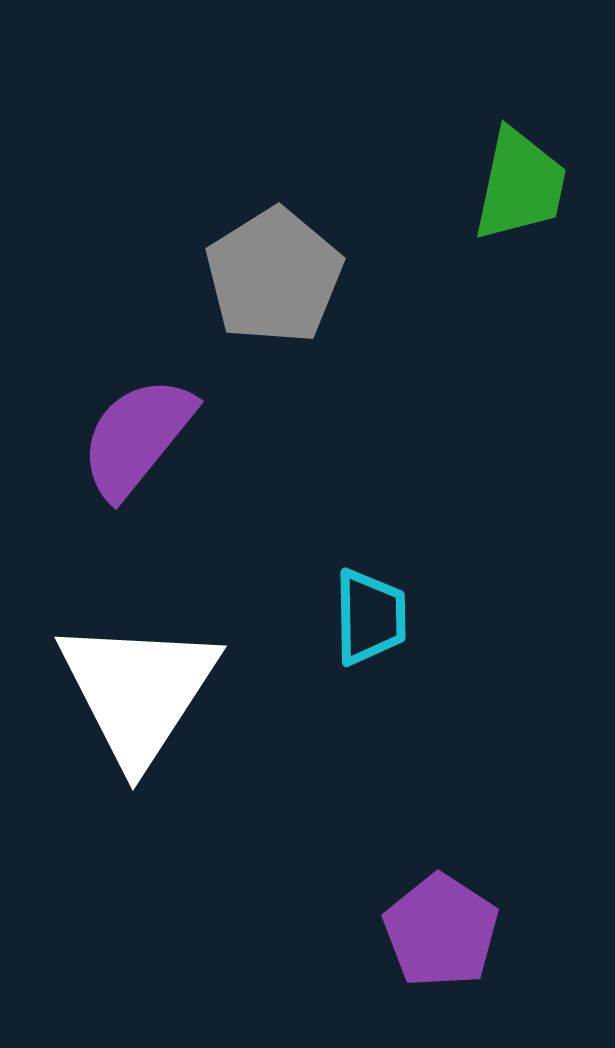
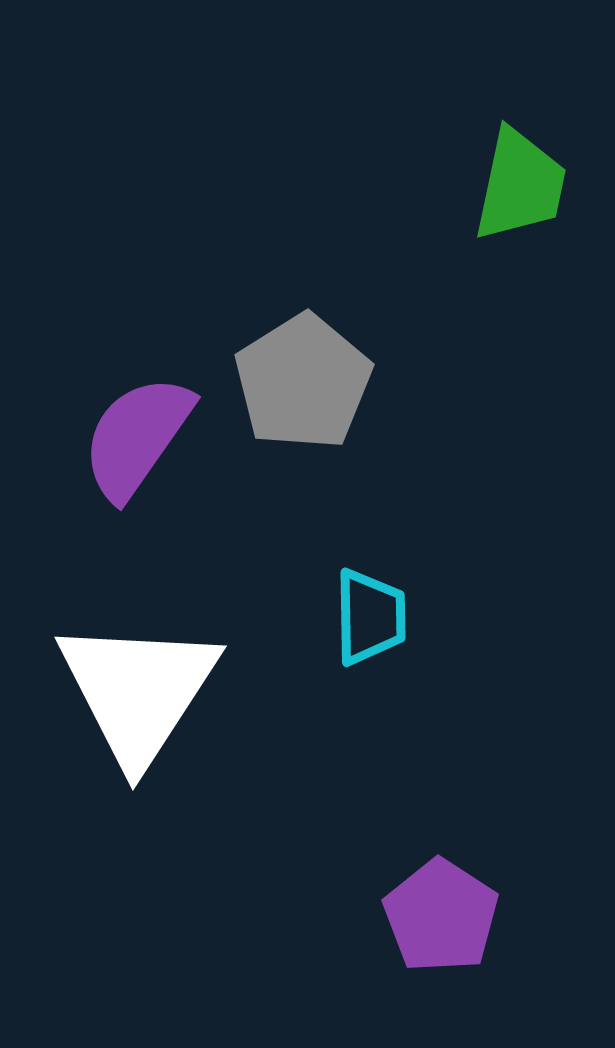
gray pentagon: moved 29 px right, 106 px down
purple semicircle: rotated 4 degrees counterclockwise
purple pentagon: moved 15 px up
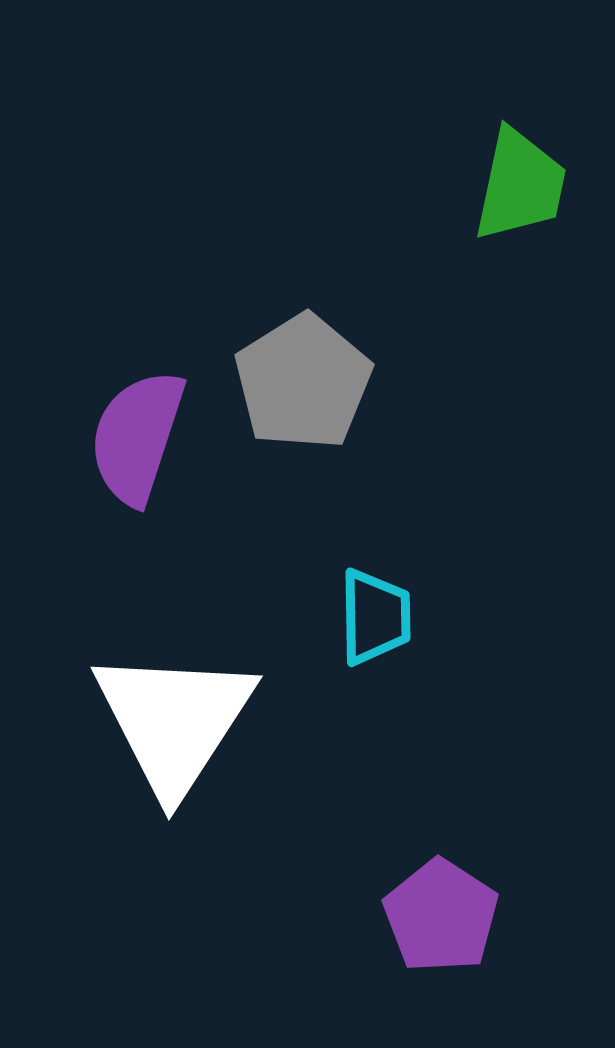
purple semicircle: rotated 17 degrees counterclockwise
cyan trapezoid: moved 5 px right
white triangle: moved 36 px right, 30 px down
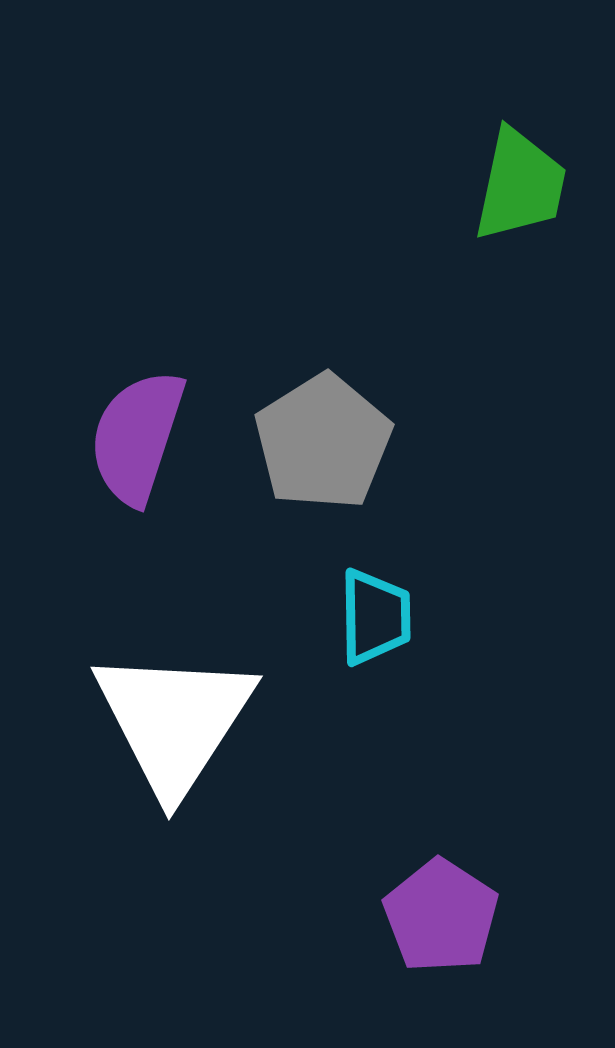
gray pentagon: moved 20 px right, 60 px down
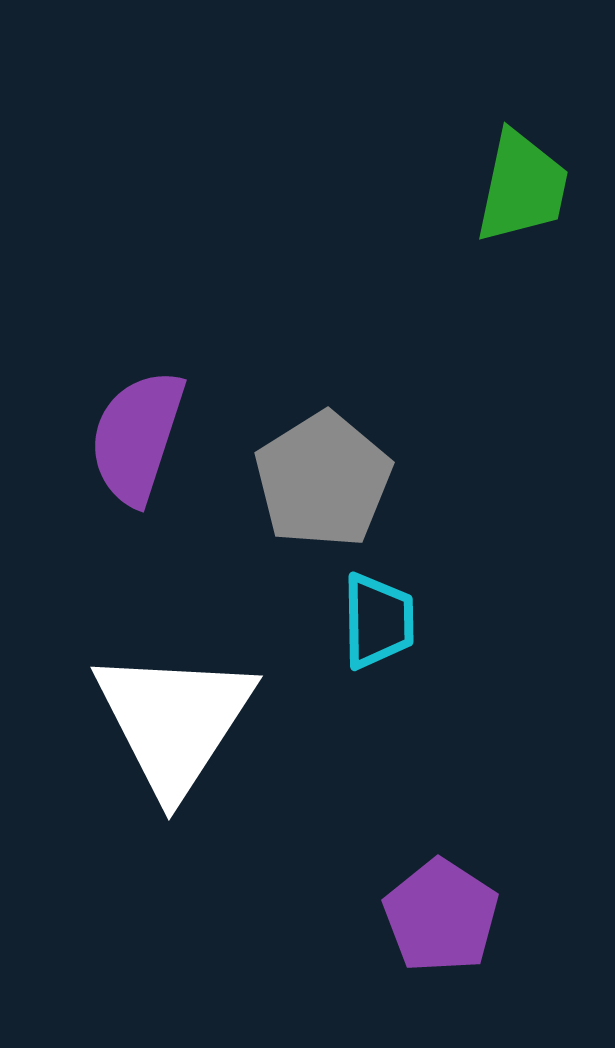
green trapezoid: moved 2 px right, 2 px down
gray pentagon: moved 38 px down
cyan trapezoid: moved 3 px right, 4 px down
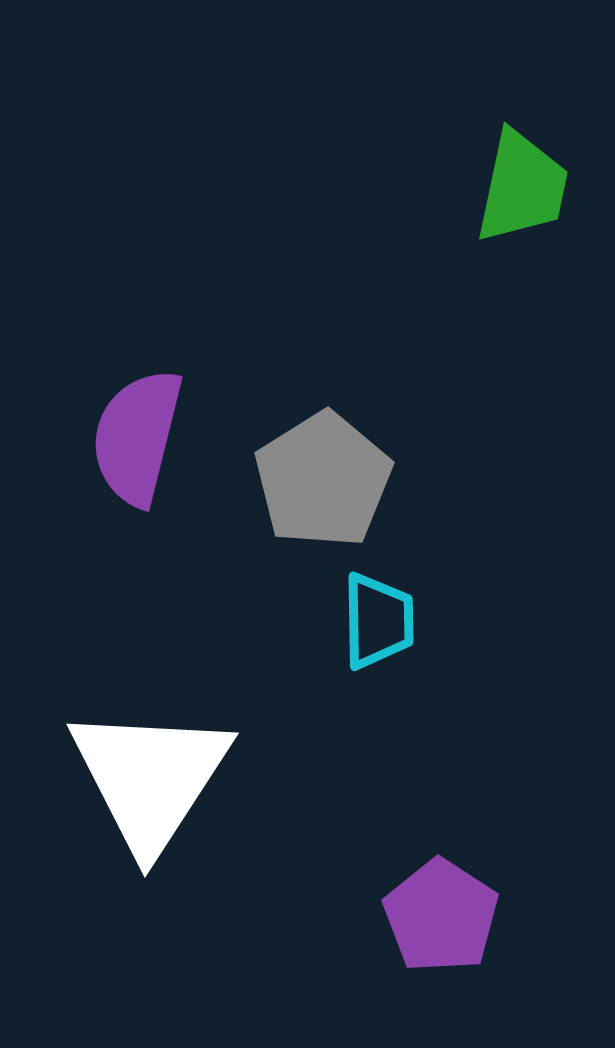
purple semicircle: rotated 4 degrees counterclockwise
white triangle: moved 24 px left, 57 px down
